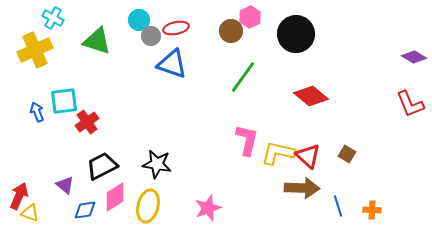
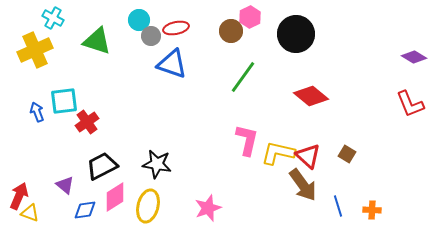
brown arrow: moved 1 px right, 3 px up; rotated 52 degrees clockwise
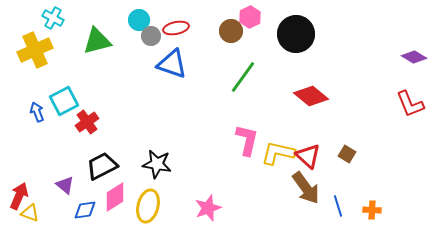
green triangle: rotated 32 degrees counterclockwise
cyan square: rotated 20 degrees counterclockwise
brown arrow: moved 3 px right, 3 px down
